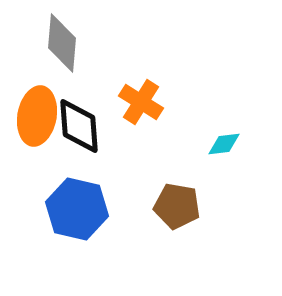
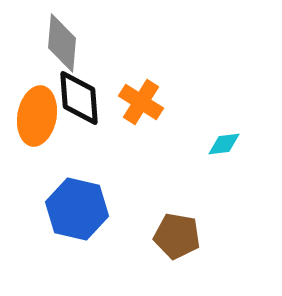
black diamond: moved 28 px up
brown pentagon: moved 30 px down
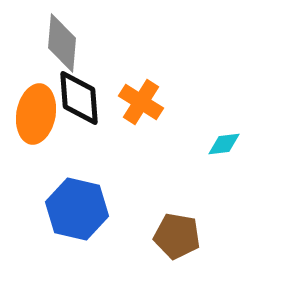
orange ellipse: moved 1 px left, 2 px up
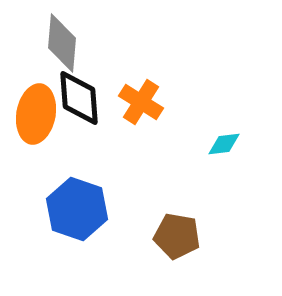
blue hexagon: rotated 6 degrees clockwise
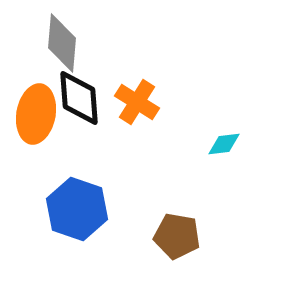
orange cross: moved 4 px left
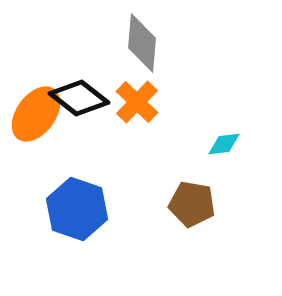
gray diamond: moved 80 px right
black diamond: rotated 48 degrees counterclockwise
orange cross: rotated 12 degrees clockwise
orange ellipse: rotated 26 degrees clockwise
brown pentagon: moved 15 px right, 32 px up
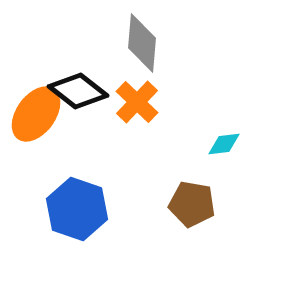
black diamond: moved 1 px left, 7 px up
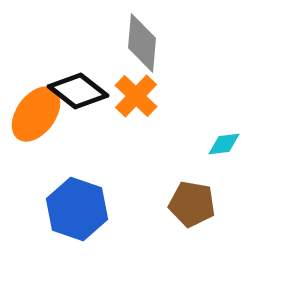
orange cross: moved 1 px left, 6 px up
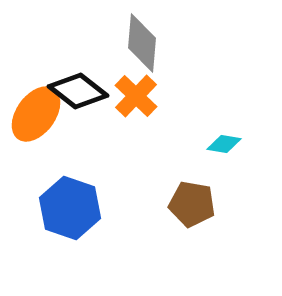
cyan diamond: rotated 16 degrees clockwise
blue hexagon: moved 7 px left, 1 px up
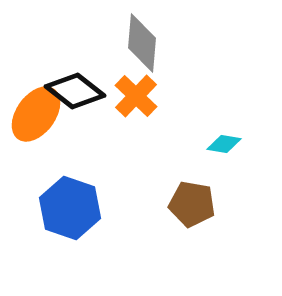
black diamond: moved 3 px left
